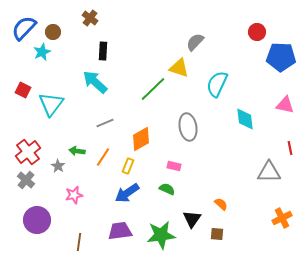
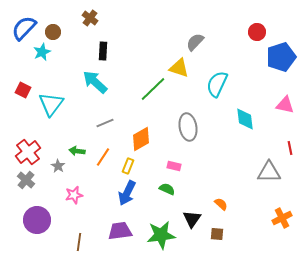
blue pentagon: rotated 20 degrees counterclockwise
blue arrow: rotated 30 degrees counterclockwise
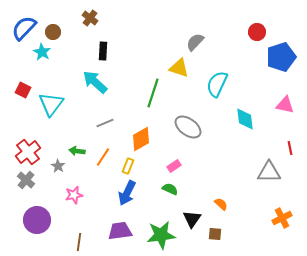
cyan star: rotated 18 degrees counterclockwise
green line: moved 4 px down; rotated 28 degrees counterclockwise
gray ellipse: rotated 44 degrees counterclockwise
pink rectangle: rotated 48 degrees counterclockwise
green semicircle: moved 3 px right
brown square: moved 2 px left
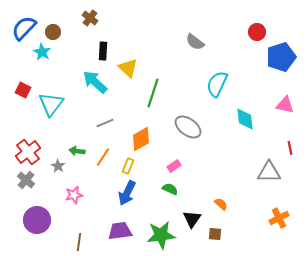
gray semicircle: rotated 96 degrees counterclockwise
yellow triangle: moved 51 px left; rotated 25 degrees clockwise
orange cross: moved 3 px left
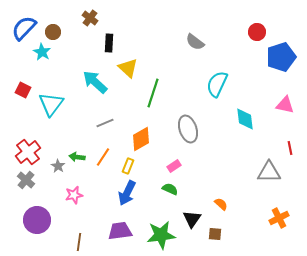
black rectangle: moved 6 px right, 8 px up
gray ellipse: moved 2 px down; rotated 36 degrees clockwise
green arrow: moved 6 px down
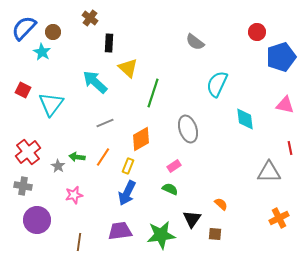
gray cross: moved 3 px left, 6 px down; rotated 30 degrees counterclockwise
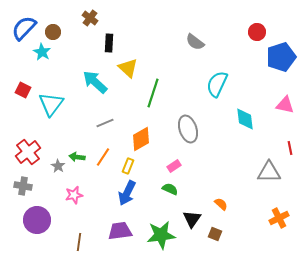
brown square: rotated 16 degrees clockwise
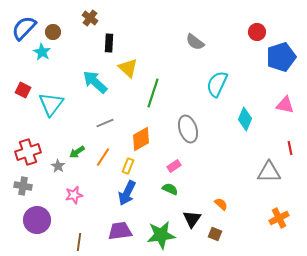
cyan diamond: rotated 30 degrees clockwise
red cross: rotated 20 degrees clockwise
green arrow: moved 5 px up; rotated 42 degrees counterclockwise
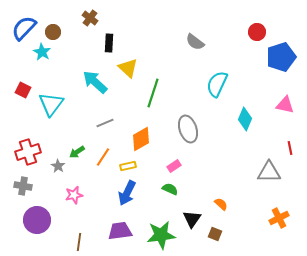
yellow rectangle: rotated 56 degrees clockwise
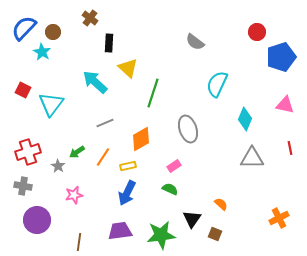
gray triangle: moved 17 px left, 14 px up
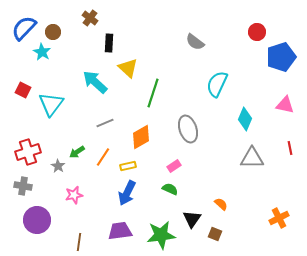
orange diamond: moved 2 px up
